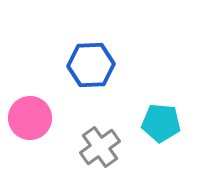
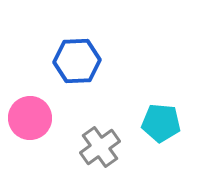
blue hexagon: moved 14 px left, 4 px up
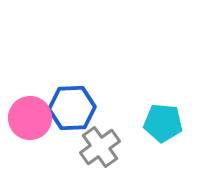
blue hexagon: moved 5 px left, 47 px down
cyan pentagon: moved 2 px right
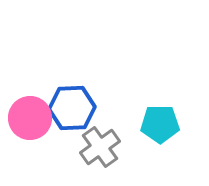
cyan pentagon: moved 3 px left, 1 px down; rotated 6 degrees counterclockwise
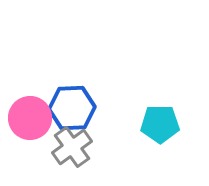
gray cross: moved 28 px left
